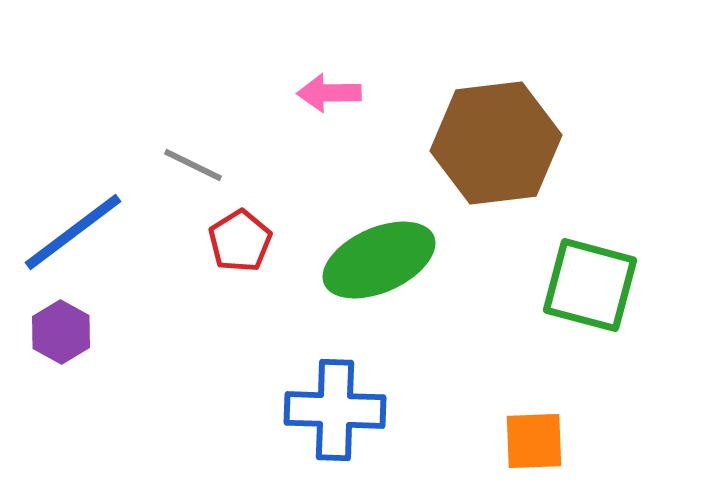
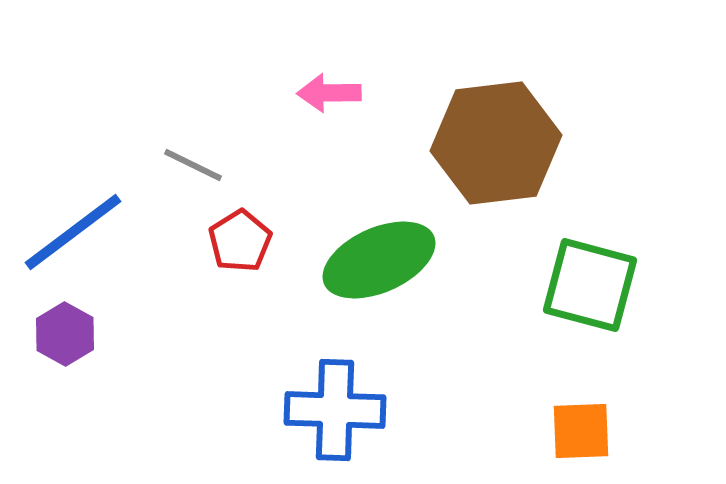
purple hexagon: moved 4 px right, 2 px down
orange square: moved 47 px right, 10 px up
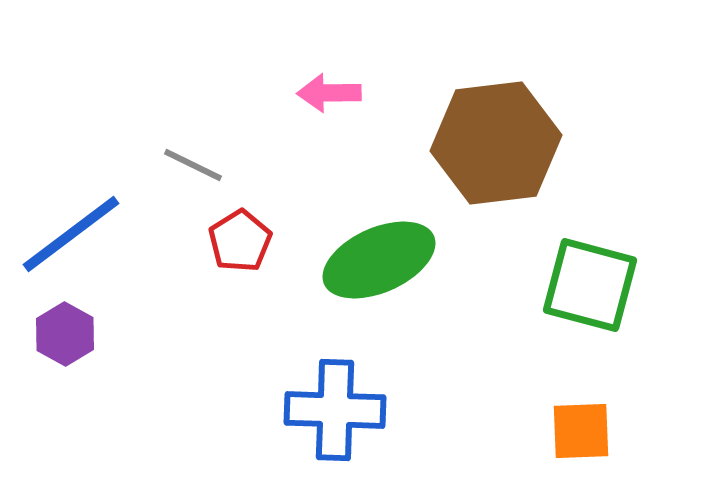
blue line: moved 2 px left, 2 px down
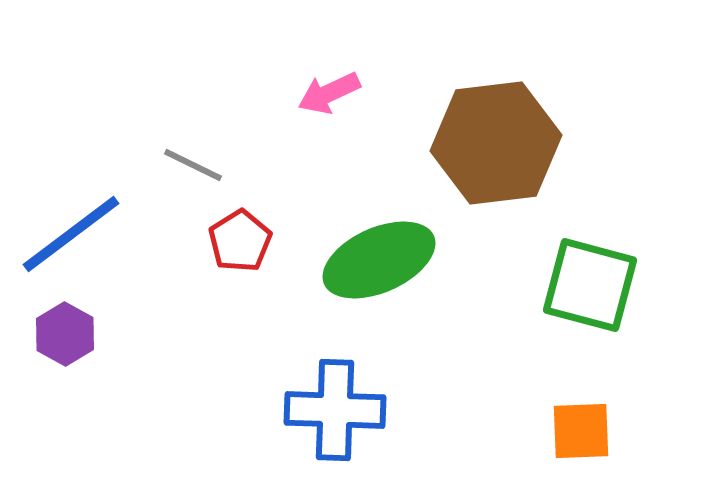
pink arrow: rotated 24 degrees counterclockwise
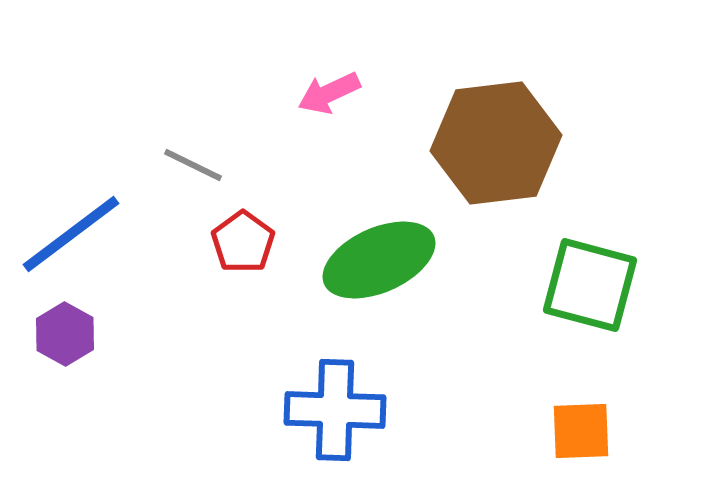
red pentagon: moved 3 px right, 1 px down; rotated 4 degrees counterclockwise
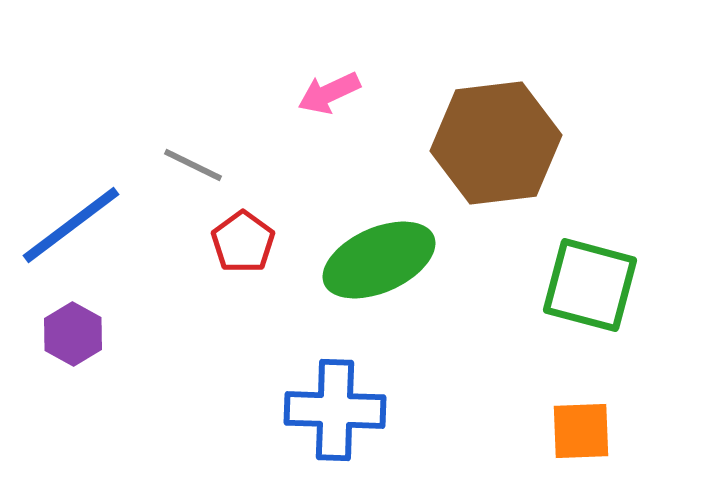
blue line: moved 9 px up
purple hexagon: moved 8 px right
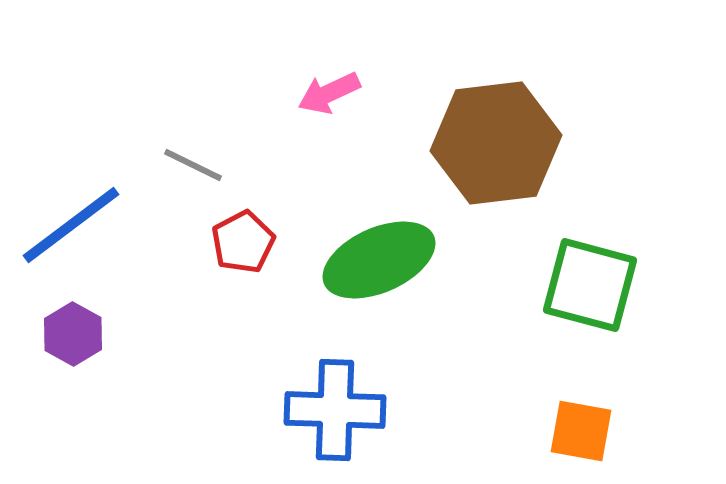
red pentagon: rotated 8 degrees clockwise
orange square: rotated 12 degrees clockwise
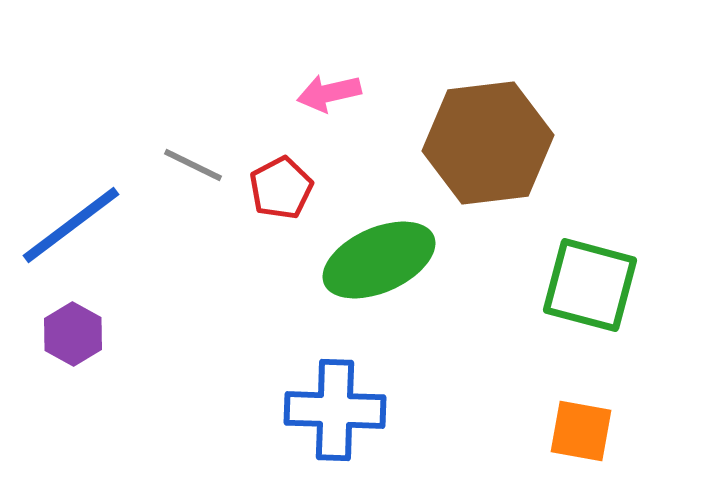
pink arrow: rotated 12 degrees clockwise
brown hexagon: moved 8 px left
red pentagon: moved 38 px right, 54 px up
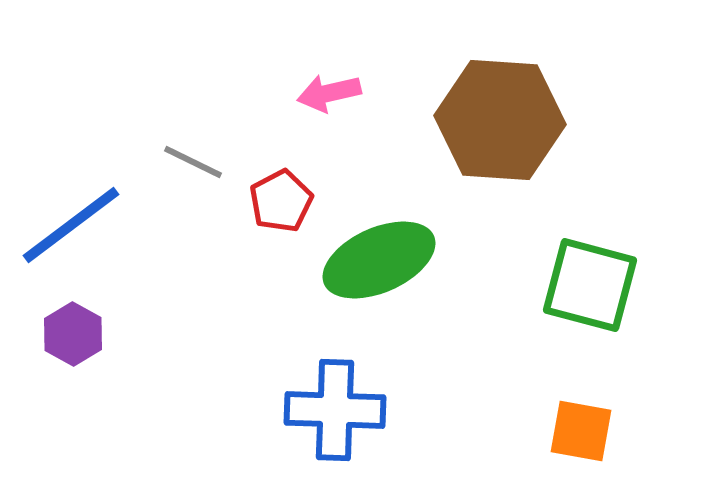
brown hexagon: moved 12 px right, 23 px up; rotated 11 degrees clockwise
gray line: moved 3 px up
red pentagon: moved 13 px down
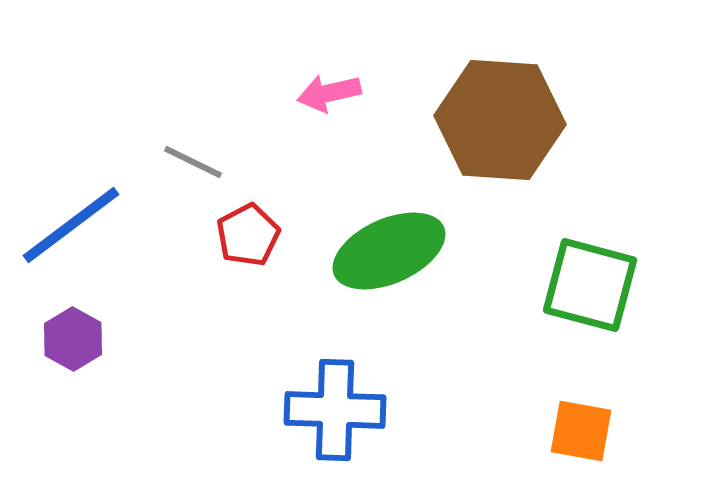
red pentagon: moved 33 px left, 34 px down
green ellipse: moved 10 px right, 9 px up
purple hexagon: moved 5 px down
